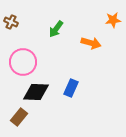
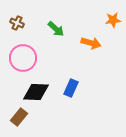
brown cross: moved 6 px right, 1 px down
green arrow: rotated 84 degrees counterclockwise
pink circle: moved 4 px up
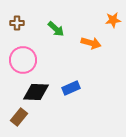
brown cross: rotated 24 degrees counterclockwise
pink circle: moved 2 px down
blue rectangle: rotated 42 degrees clockwise
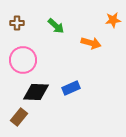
green arrow: moved 3 px up
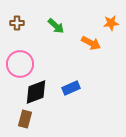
orange star: moved 2 px left, 3 px down
orange arrow: rotated 12 degrees clockwise
pink circle: moved 3 px left, 4 px down
black diamond: rotated 24 degrees counterclockwise
brown rectangle: moved 6 px right, 2 px down; rotated 24 degrees counterclockwise
